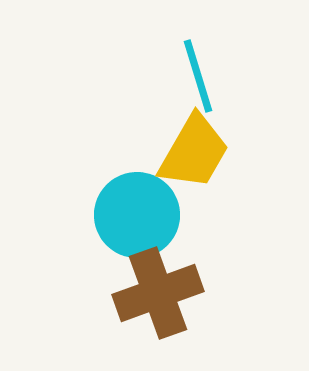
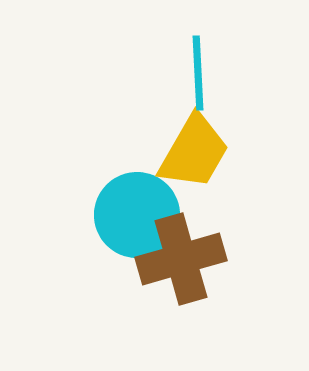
cyan line: moved 3 px up; rotated 14 degrees clockwise
brown cross: moved 23 px right, 34 px up; rotated 4 degrees clockwise
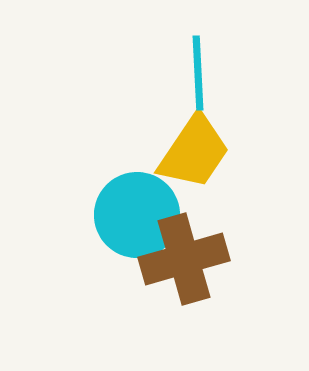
yellow trapezoid: rotated 4 degrees clockwise
brown cross: moved 3 px right
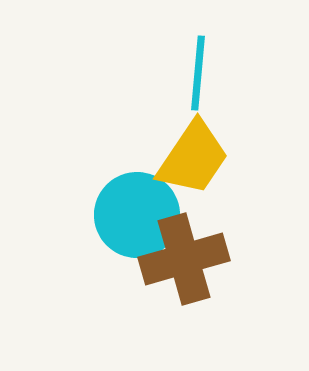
cyan line: rotated 8 degrees clockwise
yellow trapezoid: moved 1 px left, 6 px down
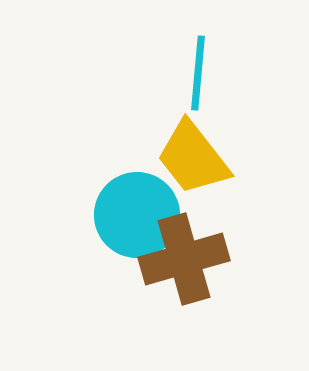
yellow trapezoid: rotated 108 degrees clockwise
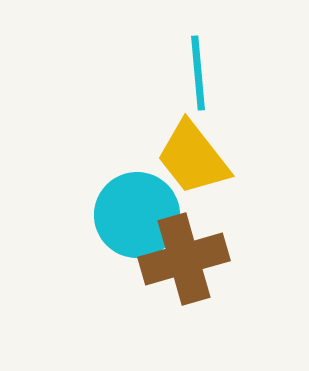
cyan line: rotated 10 degrees counterclockwise
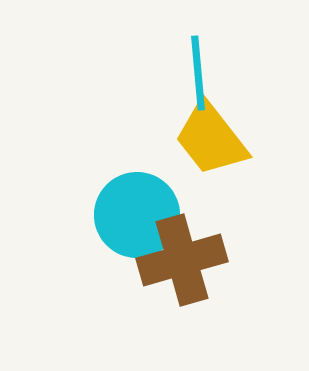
yellow trapezoid: moved 18 px right, 19 px up
brown cross: moved 2 px left, 1 px down
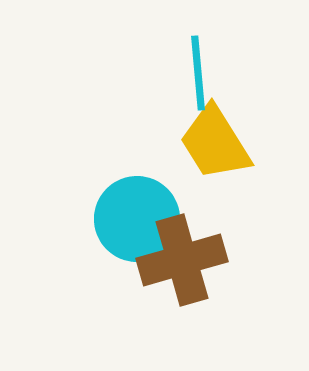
yellow trapezoid: moved 4 px right, 4 px down; rotated 6 degrees clockwise
cyan circle: moved 4 px down
